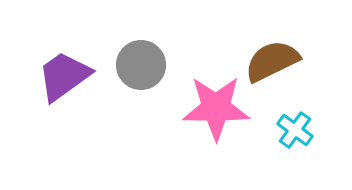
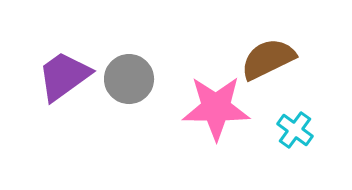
brown semicircle: moved 4 px left, 2 px up
gray circle: moved 12 px left, 14 px down
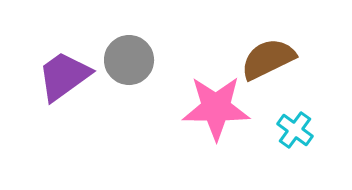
gray circle: moved 19 px up
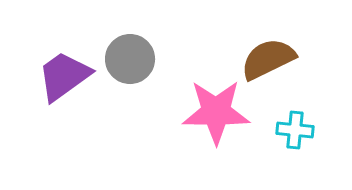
gray circle: moved 1 px right, 1 px up
pink star: moved 4 px down
cyan cross: rotated 30 degrees counterclockwise
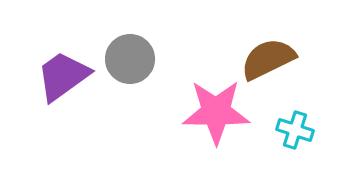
purple trapezoid: moved 1 px left
cyan cross: rotated 12 degrees clockwise
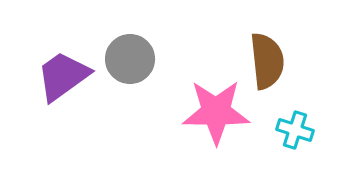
brown semicircle: moved 1 px left, 2 px down; rotated 110 degrees clockwise
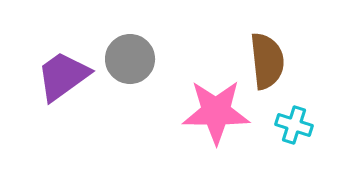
cyan cross: moved 1 px left, 5 px up
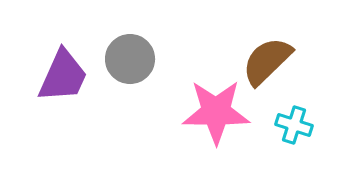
brown semicircle: rotated 128 degrees counterclockwise
purple trapezoid: rotated 150 degrees clockwise
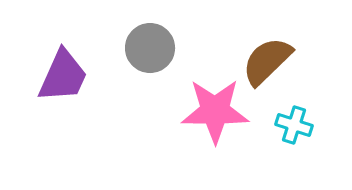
gray circle: moved 20 px right, 11 px up
pink star: moved 1 px left, 1 px up
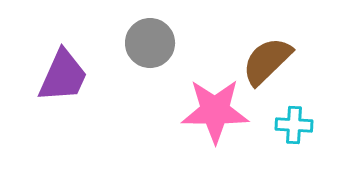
gray circle: moved 5 px up
cyan cross: rotated 15 degrees counterclockwise
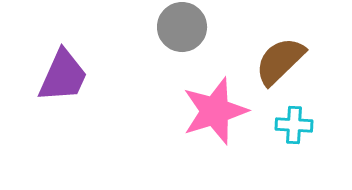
gray circle: moved 32 px right, 16 px up
brown semicircle: moved 13 px right
pink star: rotated 18 degrees counterclockwise
